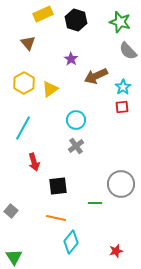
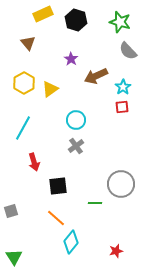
gray square: rotated 32 degrees clockwise
orange line: rotated 30 degrees clockwise
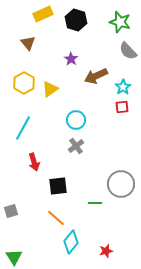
red star: moved 10 px left
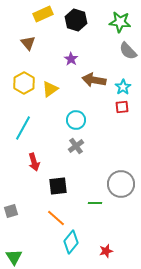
green star: rotated 10 degrees counterclockwise
brown arrow: moved 2 px left, 4 px down; rotated 35 degrees clockwise
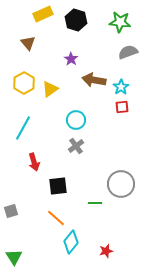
gray semicircle: moved 1 px down; rotated 114 degrees clockwise
cyan star: moved 2 px left
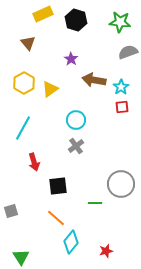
green triangle: moved 7 px right
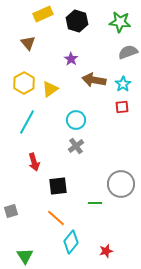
black hexagon: moved 1 px right, 1 px down
cyan star: moved 2 px right, 3 px up
cyan line: moved 4 px right, 6 px up
green triangle: moved 4 px right, 1 px up
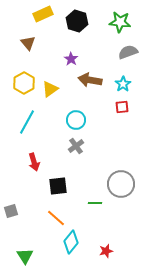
brown arrow: moved 4 px left
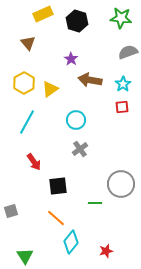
green star: moved 1 px right, 4 px up
gray cross: moved 4 px right, 3 px down
red arrow: rotated 18 degrees counterclockwise
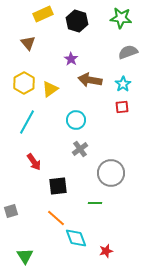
gray circle: moved 10 px left, 11 px up
cyan diamond: moved 5 px right, 4 px up; rotated 60 degrees counterclockwise
